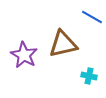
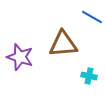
brown triangle: rotated 8 degrees clockwise
purple star: moved 4 px left, 2 px down; rotated 12 degrees counterclockwise
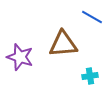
cyan cross: moved 1 px right; rotated 21 degrees counterclockwise
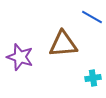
cyan cross: moved 3 px right, 2 px down
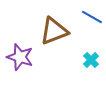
brown triangle: moved 9 px left, 13 px up; rotated 16 degrees counterclockwise
cyan cross: moved 2 px left, 18 px up; rotated 35 degrees counterclockwise
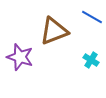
cyan cross: rotated 14 degrees counterclockwise
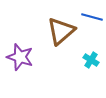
blue line: rotated 15 degrees counterclockwise
brown triangle: moved 7 px right; rotated 20 degrees counterclockwise
